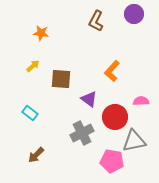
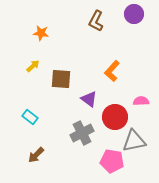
cyan rectangle: moved 4 px down
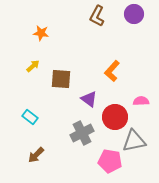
brown L-shape: moved 1 px right, 5 px up
pink pentagon: moved 2 px left
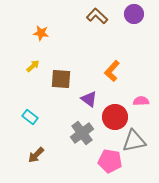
brown L-shape: rotated 105 degrees clockwise
gray cross: rotated 10 degrees counterclockwise
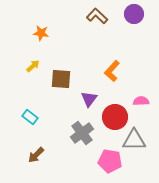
purple triangle: rotated 30 degrees clockwise
gray triangle: moved 1 px up; rotated 10 degrees clockwise
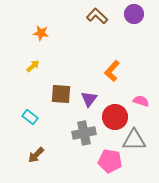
brown square: moved 15 px down
pink semicircle: rotated 21 degrees clockwise
gray cross: moved 2 px right; rotated 25 degrees clockwise
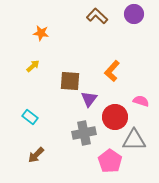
brown square: moved 9 px right, 13 px up
pink pentagon: rotated 25 degrees clockwise
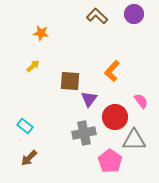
pink semicircle: rotated 35 degrees clockwise
cyan rectangle: moved 5 px left, 9 px down
brown arrow: moved 7 px left, 3 px down
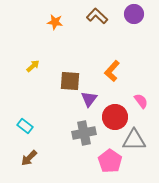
orange star: moved 14 px right, 11 px up
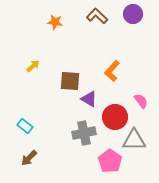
purple circle: moved 1 px left
purple triangle: rotated 36 degrees counterclockwise
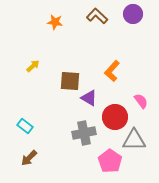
purple triangle: moved 1 px up
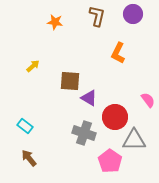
brown L-shape: rotated 60 degrees clockwise
orange L-shape: moved 6 px right, 18 px up; rotated 15 degrees counterclockwise
pink semicircle: moved 7 px right, 1 px up
gray cross: rotated 30 degrees clockwise
brown arrow: rotated 96 degrees clockwise
